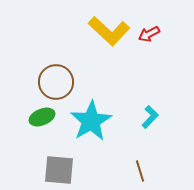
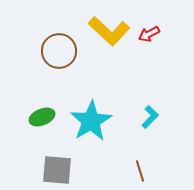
brown circle: moved 3 px right, 31 px up
gray square: moved 2 px left
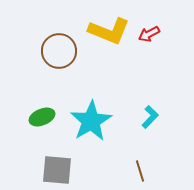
yellow L-shape: rotated 21 degrees counterclockwise
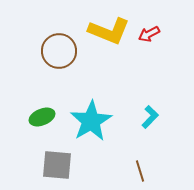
gray square: moved 5 px up
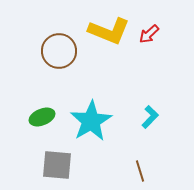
red arrow: rotated 15 degrees counterclockwise
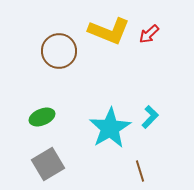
cyan star: moved 19 px right, 7 px down
gray square: moved 9 px left, 1 px up; rotated 36 degrees counterclockwise
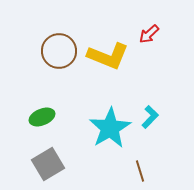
yellow L-shape: moved 1 px left, 25 px down
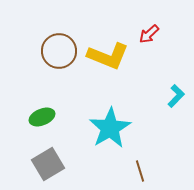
cyan L-shape: moved 26 px right, 21 px up
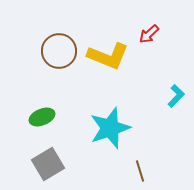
cyan star: rotated 12 degrees clockwise
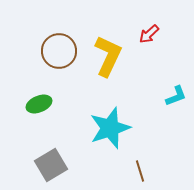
yellow L-shape: rotated 87 degrees counterclockwise
cyan L-shape: rotated 25 degrees clockwise
green ellipse: moved 3 px left, 13 px up
gray square: moved 3 px right, 1 px down
